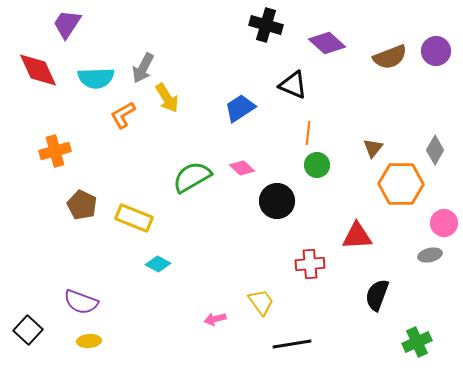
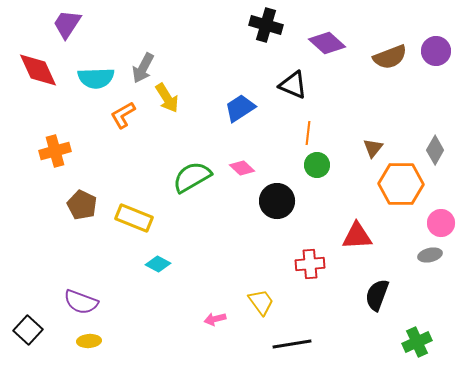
pink circle: moved 3 px left
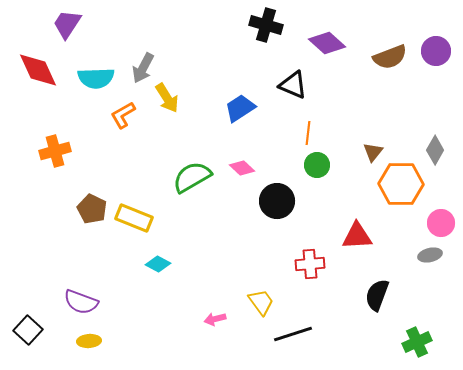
brown triangle: moved 4 px down
brown pentagon: moved 10 px right, 4 px down
black line: moved 1 px right, 10 px up; rotated 9 degrees counterclockwise
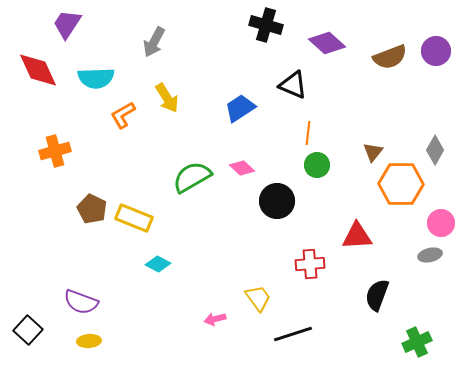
gray arrow: moved 11 px right, 26 px up
yellow trapezoid: moved 3 px left, 4 px up
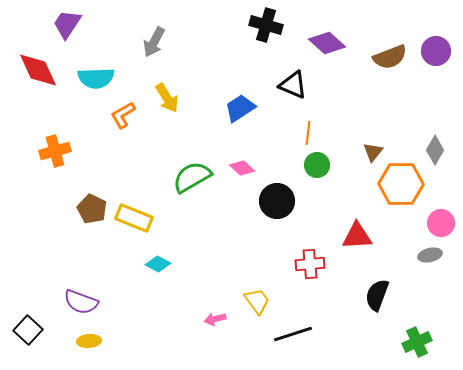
yellow trapezoid: moved 1 px left, 3 px down
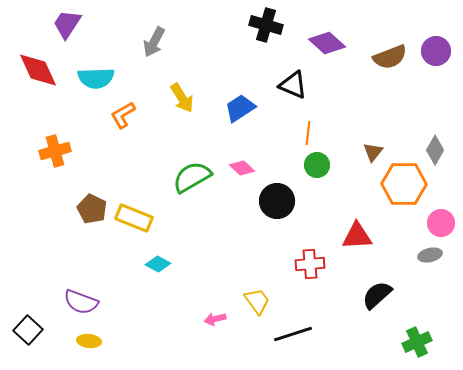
yellow arrow: moved 15 px right
orange hexagon: moved 3 px right
black semicircle: rotated 28 degrees clockwise
yellow ellipse: rotated 10 degrees clockwise
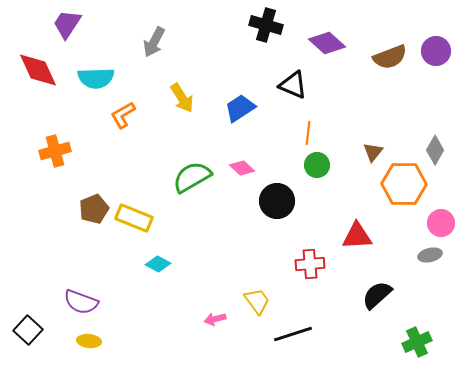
brown pentagon: moved 2 px right; rotated 24 degrees clockwise
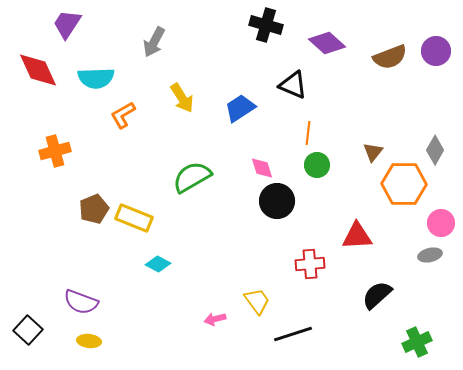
pink diamond: moved 20 px right; rotated 30 degrees clockwise
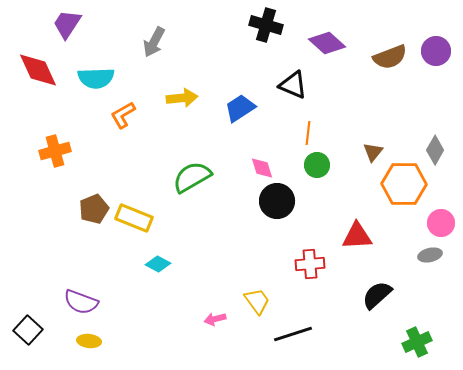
yellow arrow: rotated 64 degrees counterclockwise
